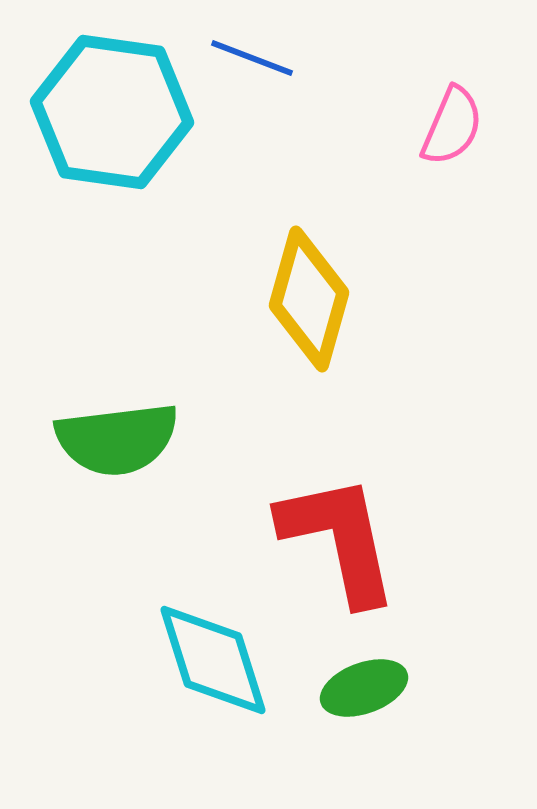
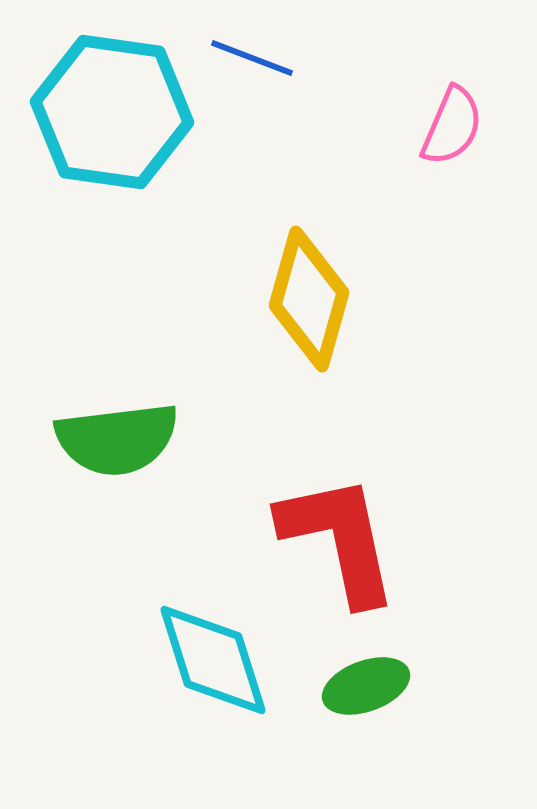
green ellipse: moved 2 px right, 2 px up
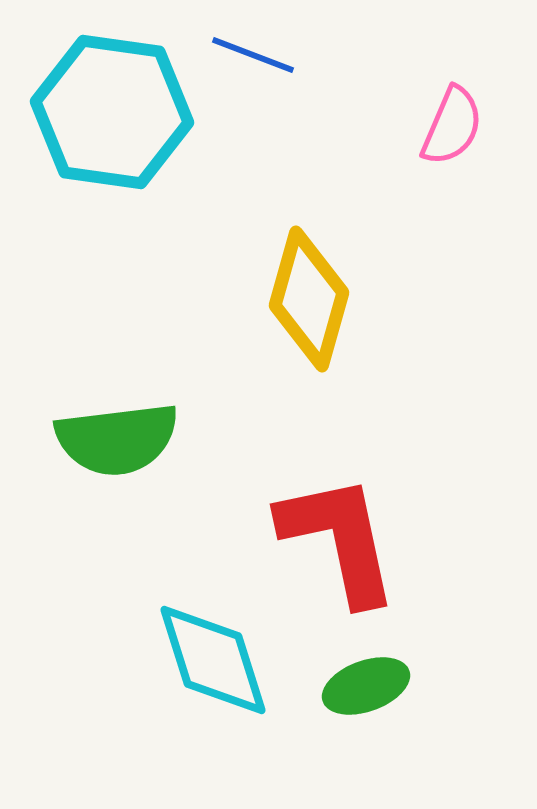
blue line: moved 1 px right, 3 px up
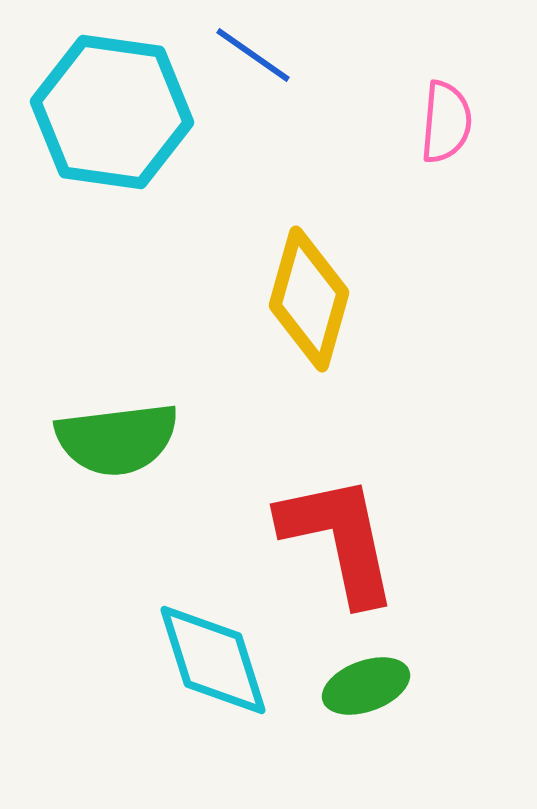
blue line: rotated 14 degrees clockwise
pink semicircle: moved 6 px left, 4 px up; rotated 18 degrees counterclockwise
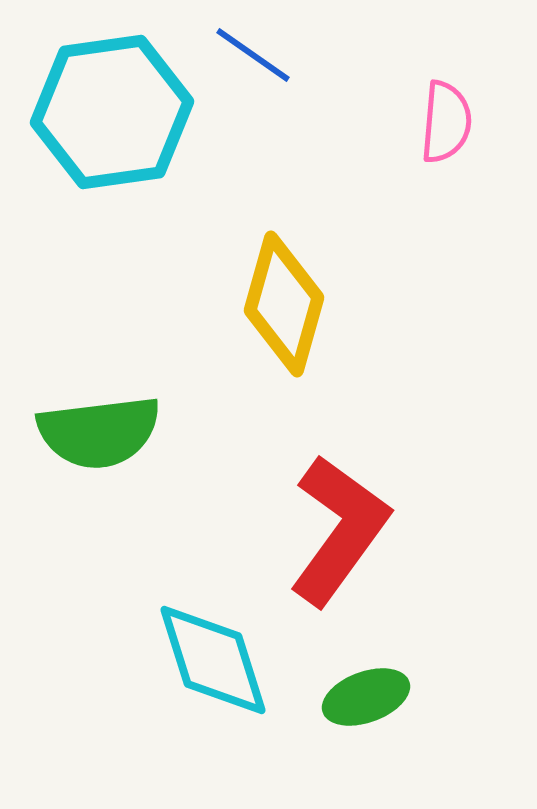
cyan hexagon: rotated 16 degrees counterclockwise
yellow diamond: moved 25 px left, 5 px down
green semicircle: moved 18 px left, 7 px up
red L-shape: moved 9 px up; rotated 48 degrees clockwise
green ellipse: moved 11 px down
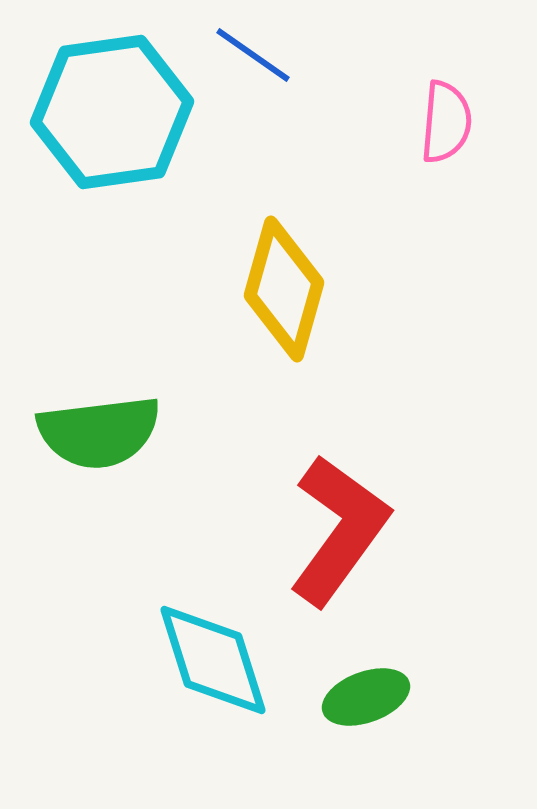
yellow diamond: moved 15 px up
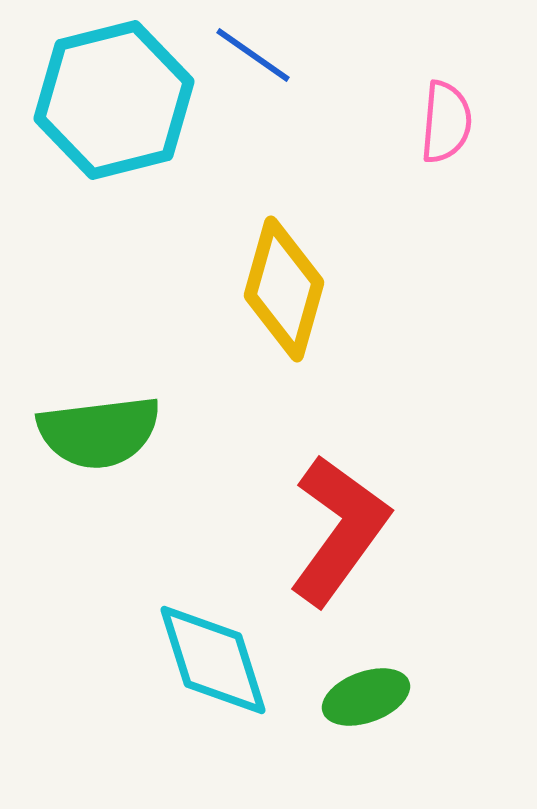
cyan hexagon: moved 2 px right, 12 px up; rotated 6 degrees counterclockwise
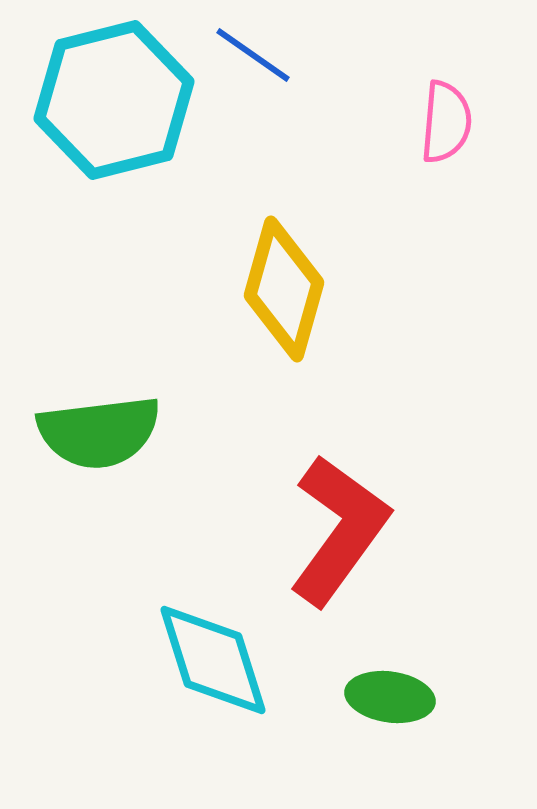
green ellipse: moved 24 px right; rotated 28 degrees clockwise
